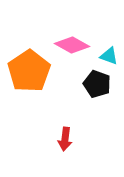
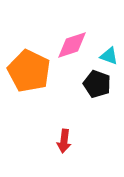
pink diamond: rotated 48 degrees counterclockwise
orange pentagon: rotated 12 degrees counterclockwise
red arrow: moved 1 px left, 2 px down
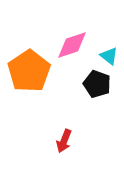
cyan triangle: rotated 18 degrees clockwise
orange pentagon: rotated 12 degrees clockwise
red arrow: rotated 15 degrees clockwise
